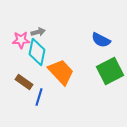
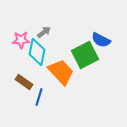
gray arrow: moved 6 px right; rotated 24 degrees counterclockwise
green square: moved 25 px left, 16 px up
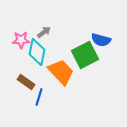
blue semicircle: rotated 12 degrees counterclockwise
brown rectangle: moved 2 px right
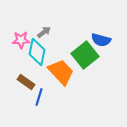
green square: rotated 12 degrees counterclockwise
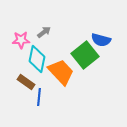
cyan diamond: moved 7 px down
blue line: rotated 12 degrees counterclockwise
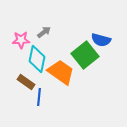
orange trapezoid: rotated 12 degrees counterclockwise
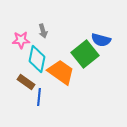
gray arrow: moved 1 px left, 1 px up; rotated 112 degrees clockwise
green square: moved 1 px up
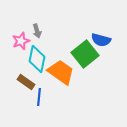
gray arrow: moved 6 px left
pink star: moved 1 px down; rotated 18 degrees counterclockwise
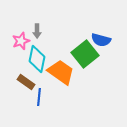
gray arrow: rotated 16 degrees clockwise
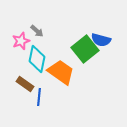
gray arrow: rotated 48 degrees counterclockwise
green square: moved 5 px up
brown rectangle: moved 1 px left, 2 px down
